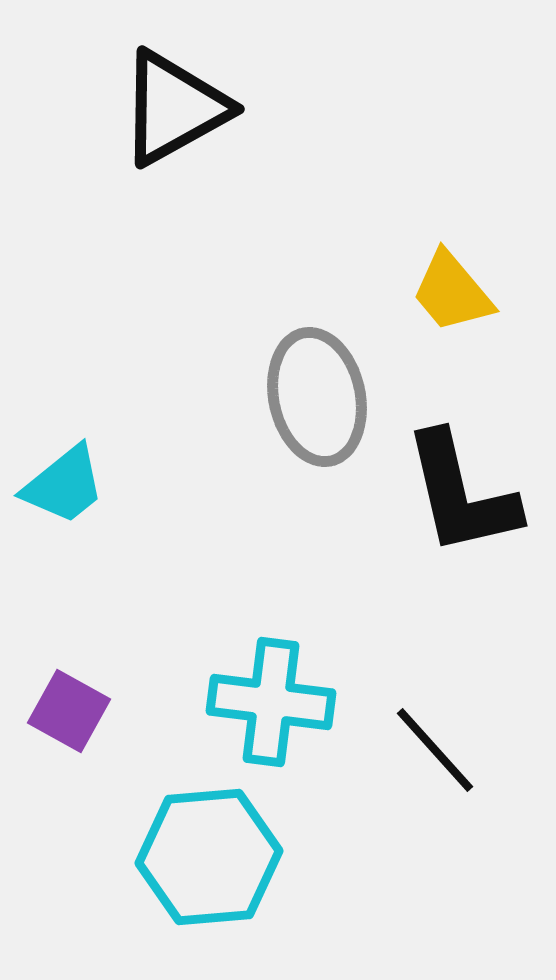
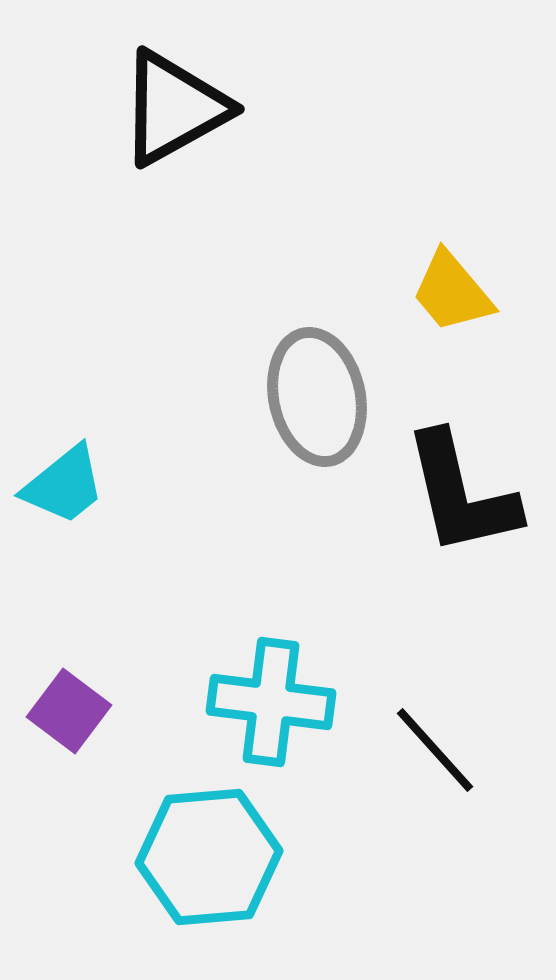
purple square: rotated 8 degrees clockwise
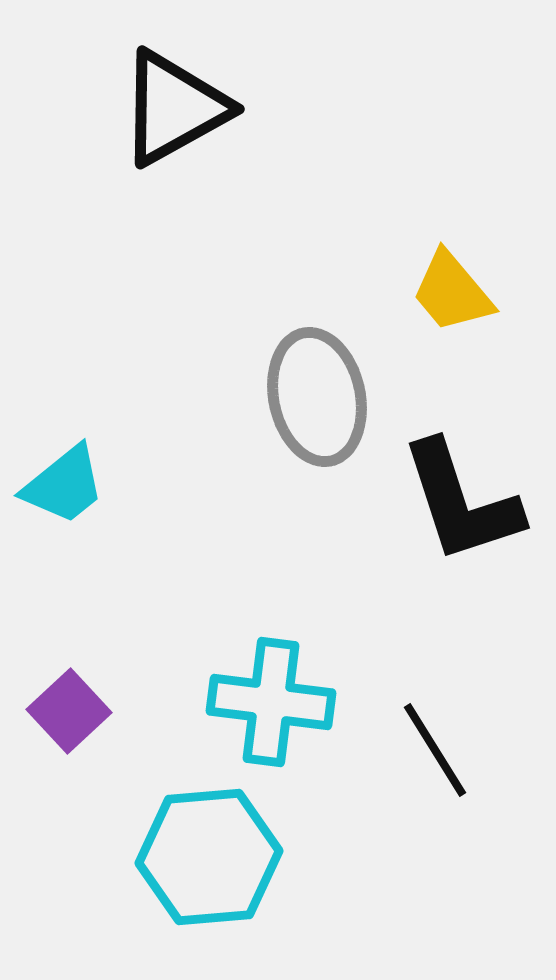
black L-shape: moved 8 px down; rotated 5 degrees counterclockwise
purple square: rotated 10 degrees clockwise
black line: rotated 10 degrees clockwise
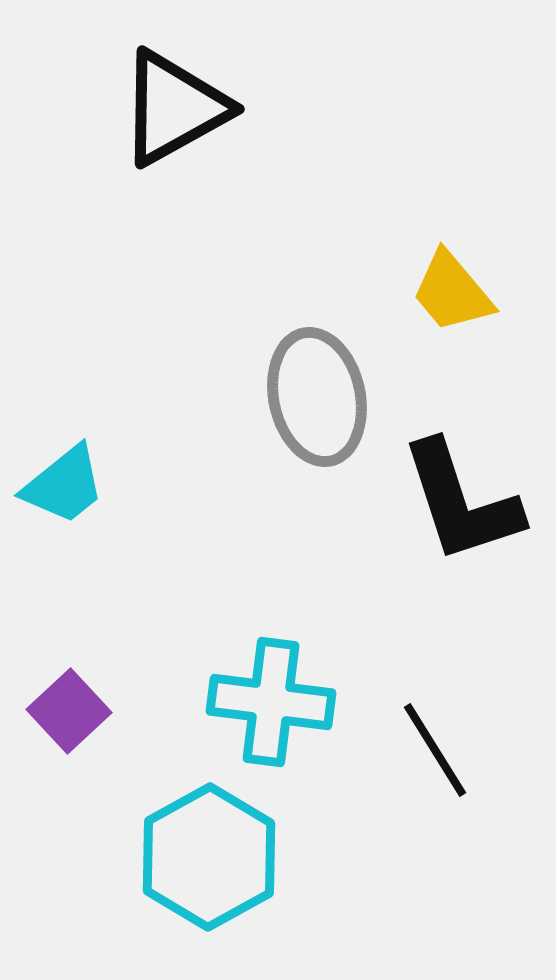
cyan hexagon: rotated 24 degrees counterclockwise
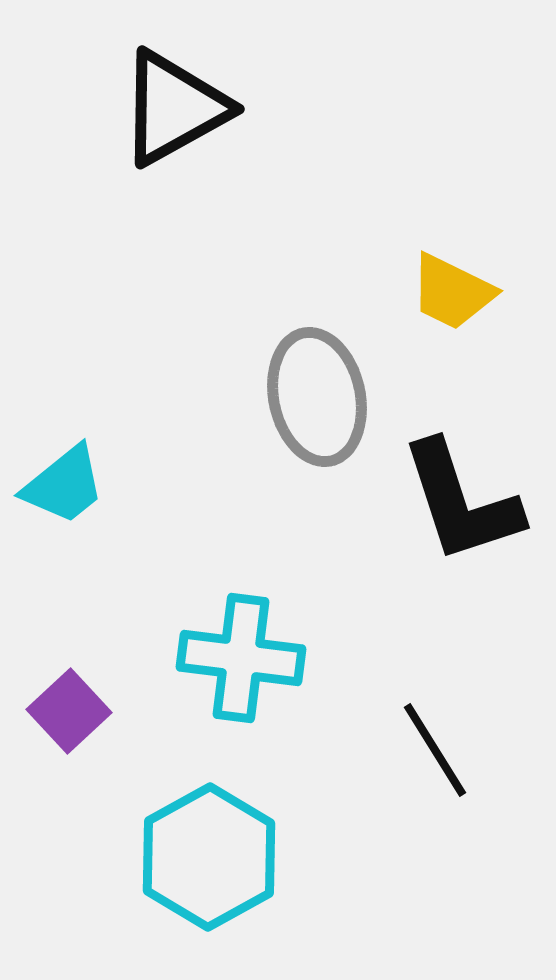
yellow trapezoid: rotated 24 degrees counterclockwise
cyan cross: moved 30 px left, 44 px up
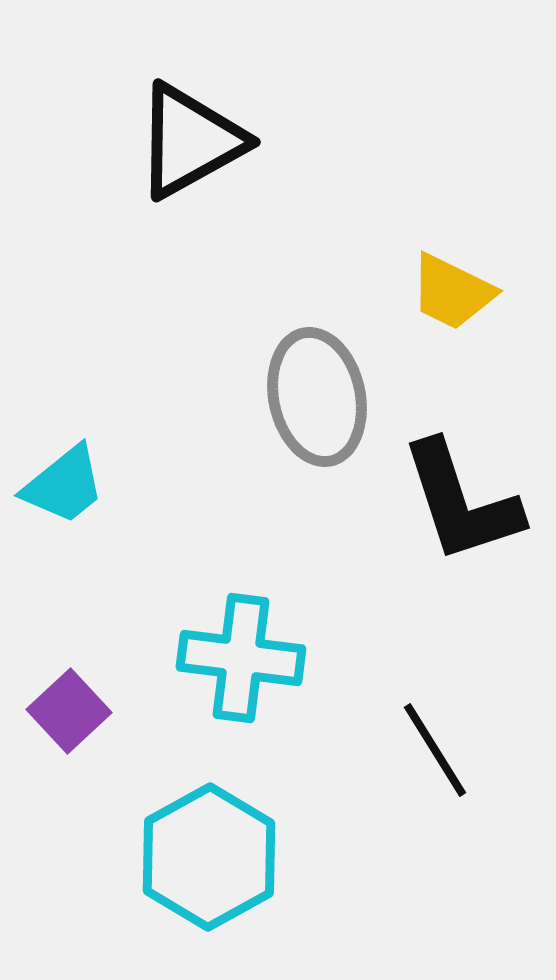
black triangle: moved 16 px right, 33 px down
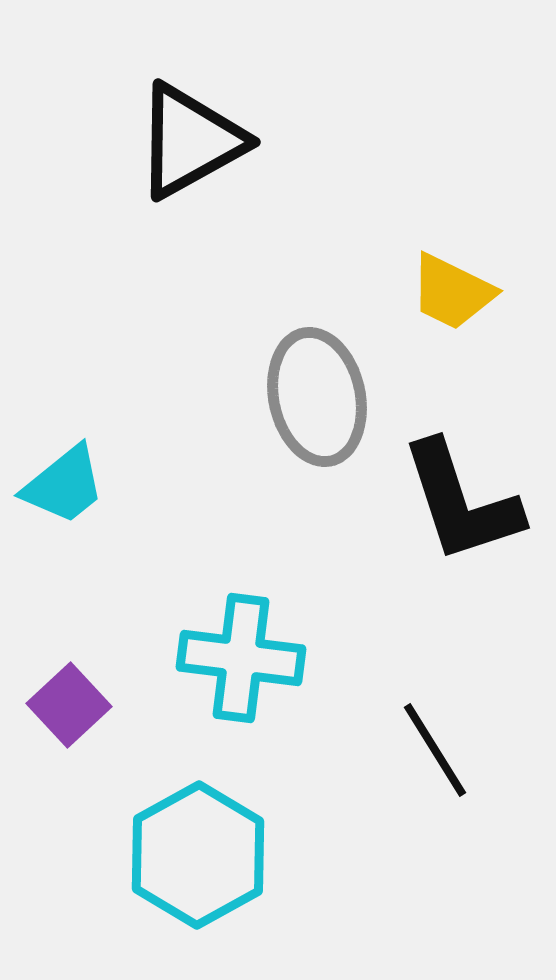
purple square: moved 6 px up
cyan hexagon: moved 11 px left, 2 px up
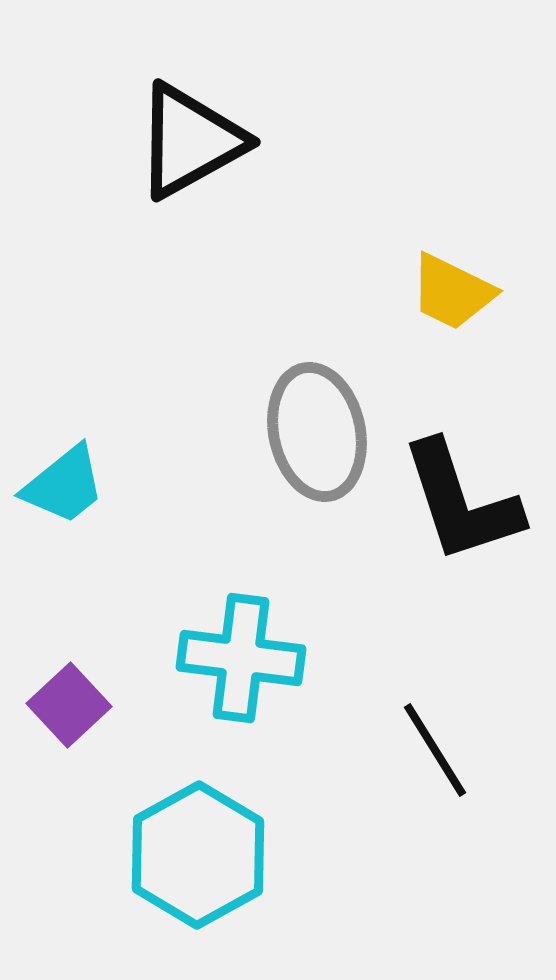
gray ellipse: moved 35 px down
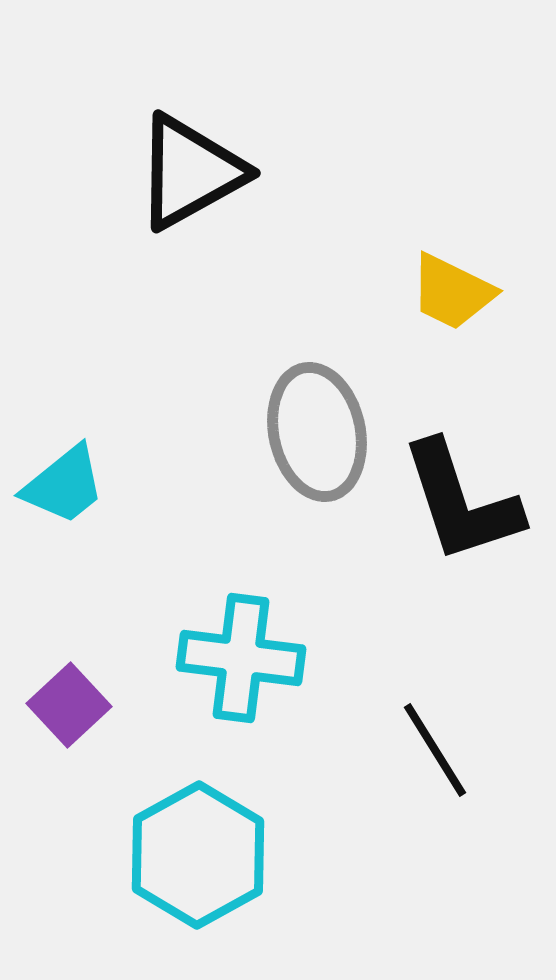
black triangle: moved 31 px down
